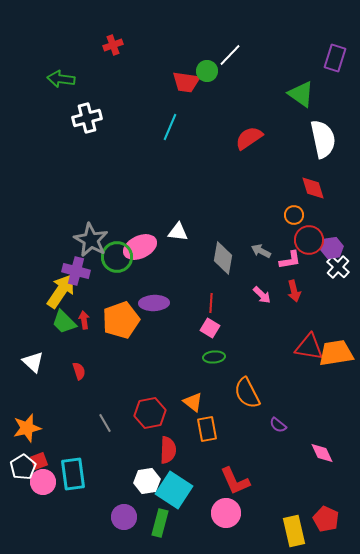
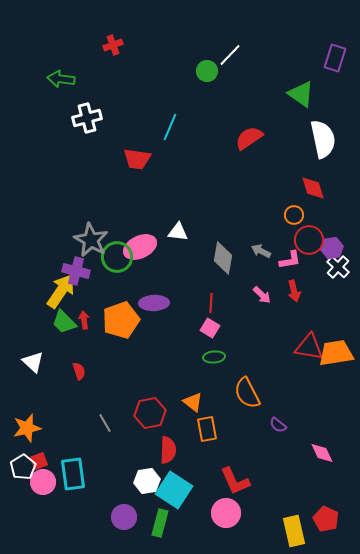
red trapezoid at (186, 82): moved 49 px left, 77 px down
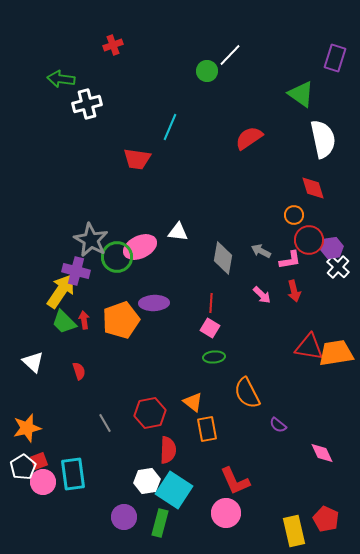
white cross at (87, 118): moved 14 px up
